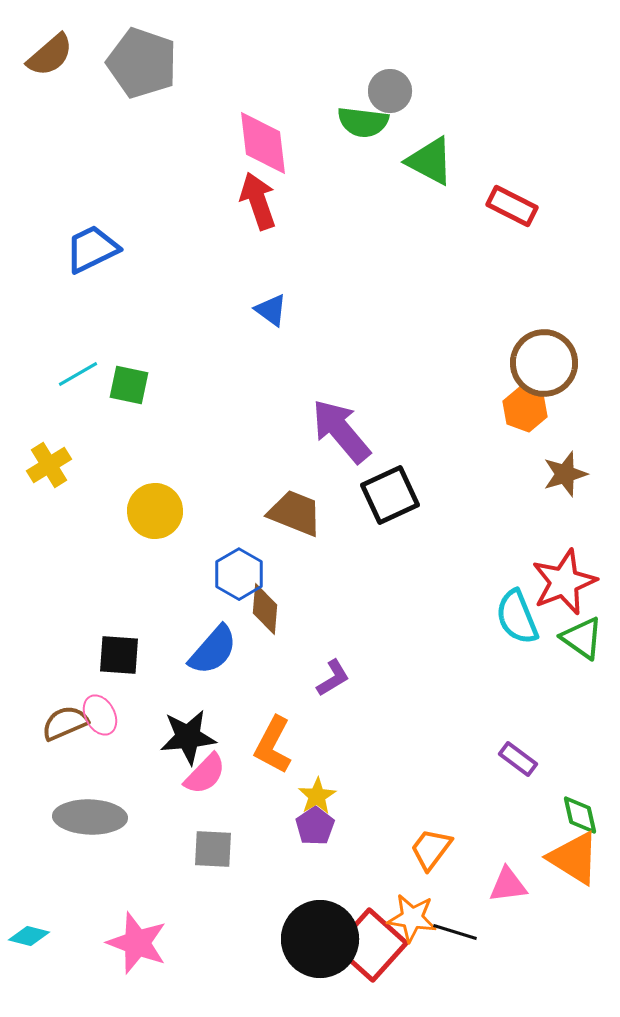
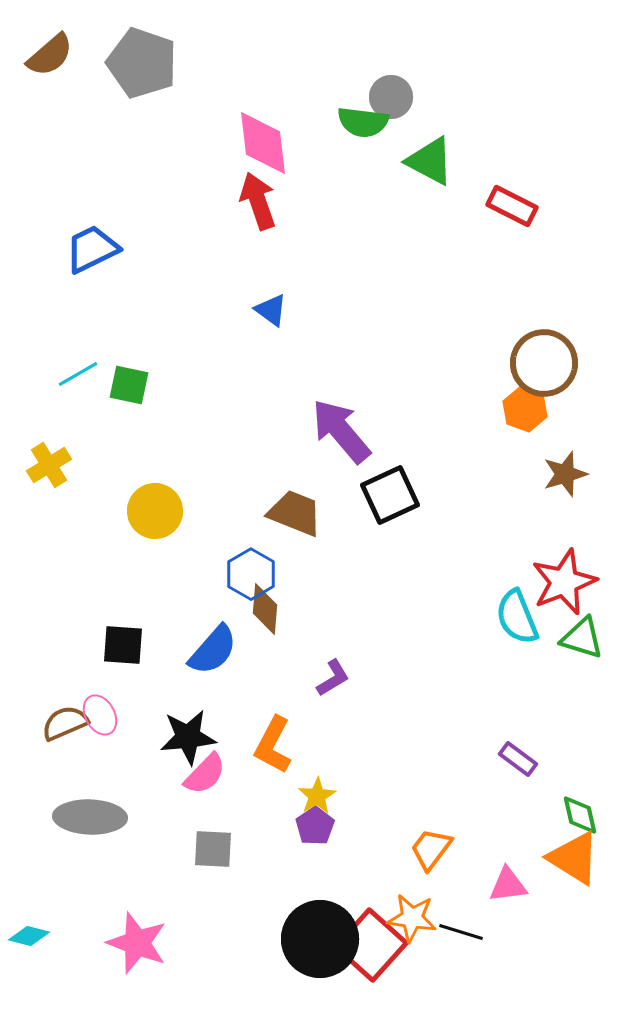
gray circle at (390, 91): moved 1 px right, 6 px down
blue hexagon at (239, 574): moved 12 px right
green triangle at (582, 638): rotated 18 degrees counterclockwise
black square at (119, 655): moved 4 px right, 10 px up
black line at (455, 932): moved 6 px right
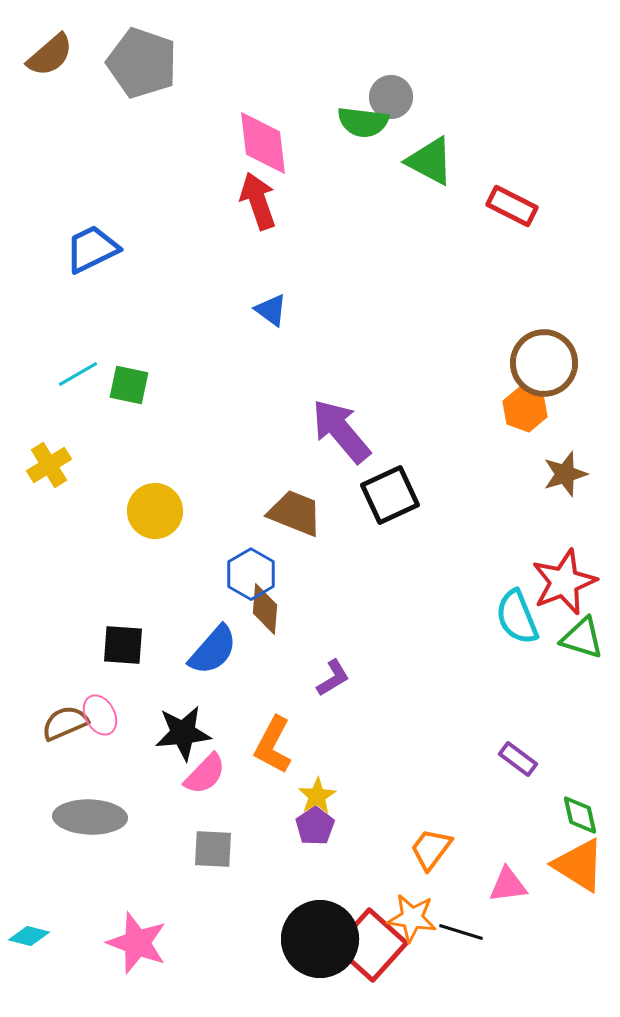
black star at (188, 737): moved 5 px left, 4 px up
orange triangle at (574, 858): moved 5 px right, 7 px down
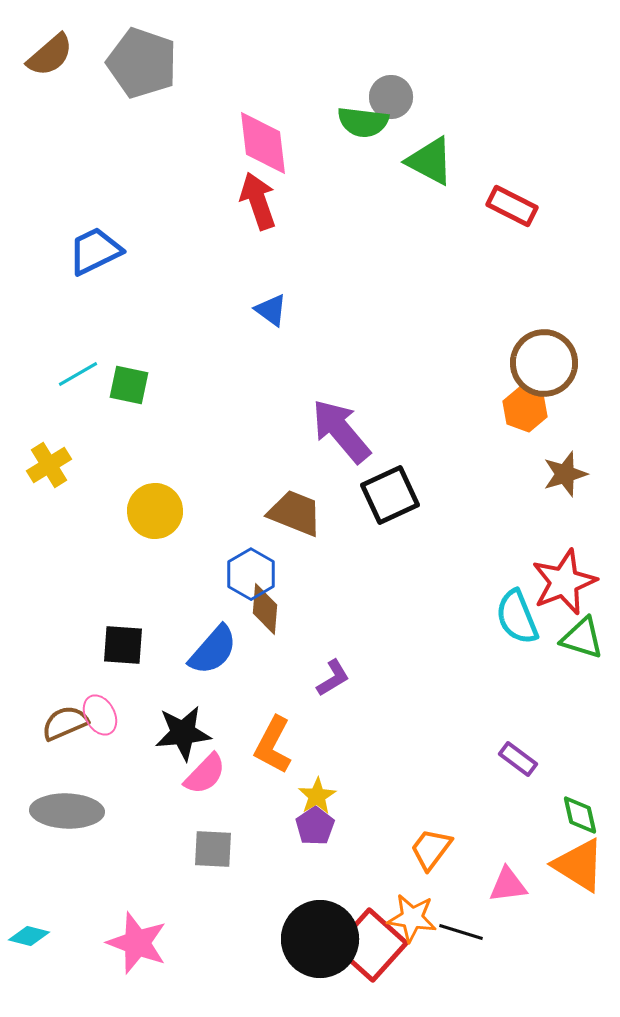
blue trapezoid at (92, 249): moved 3 px right, 2 px down
gray ellipse at (90, 817): moved 23 px left, 6 px up
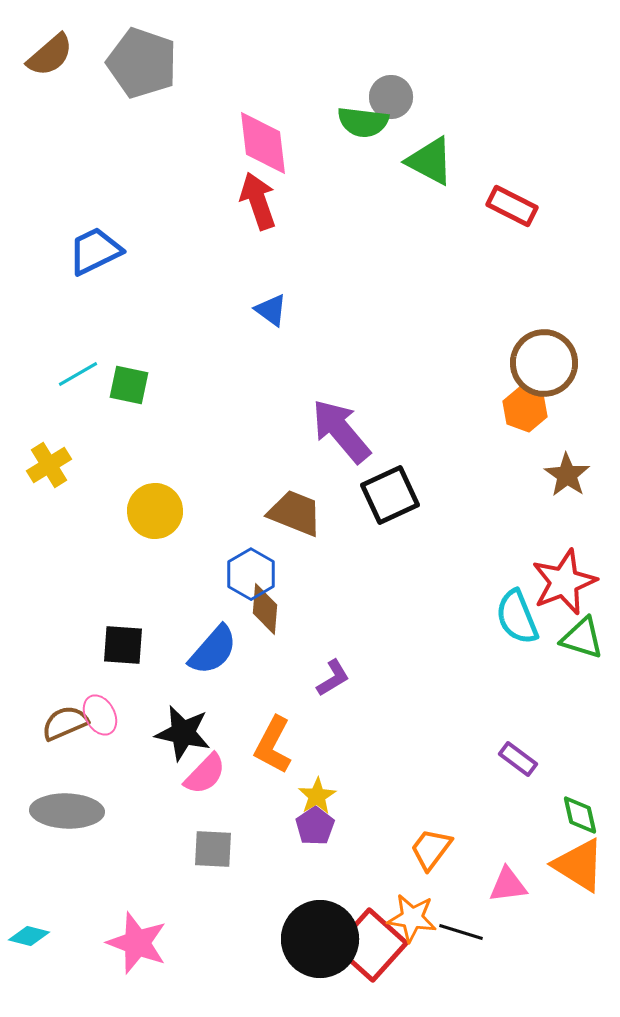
brown star at (565, 474): moved 2 px right, 1 px down; rotated 21 degrees counterclockwise
black star at (183, 733): rotated 18 degrees clockwise
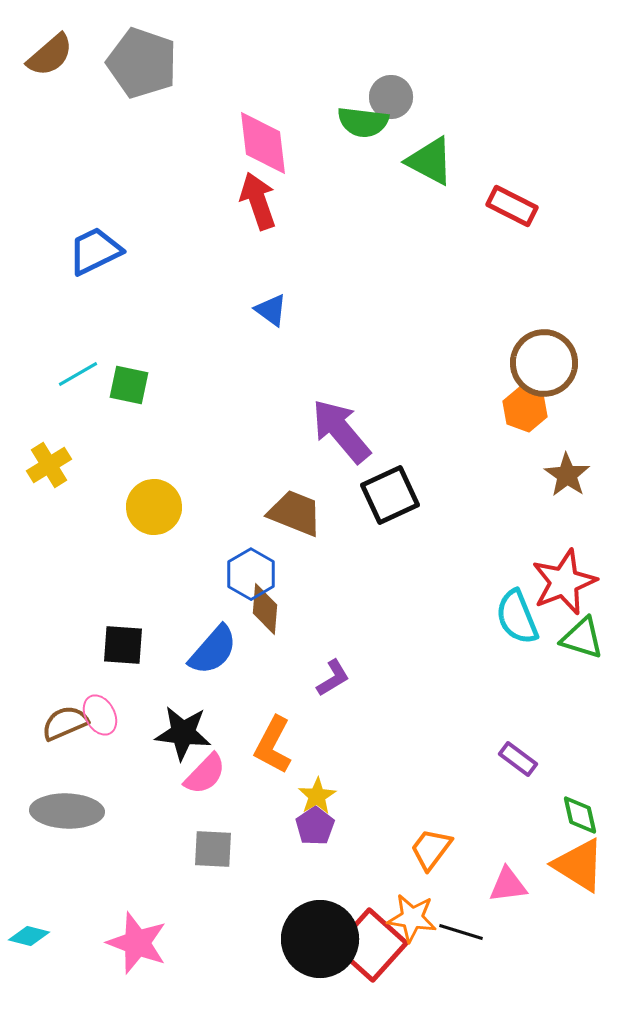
yellow circle at (155, 511): moved 1 px left, 4 px up
black star at (183, 733): rotated 6 degrees counterclockwise
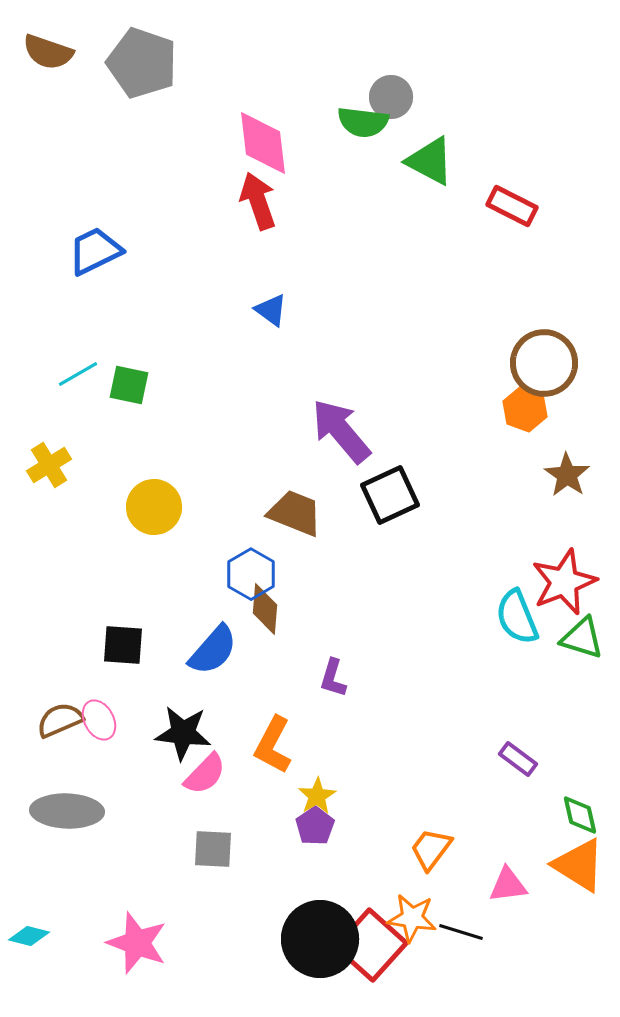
brown semicircle at (50, 55): moved 2 px left, 3 px up; rotated 60 degrees clockwise
purple L-shape at (333, 678): rotated 138 degrees clockwise
pink ellipse at (100, 715): moved 1 px left, 5 px down
brown semicircle at (65, 723): moved 5 px left, 3 px up
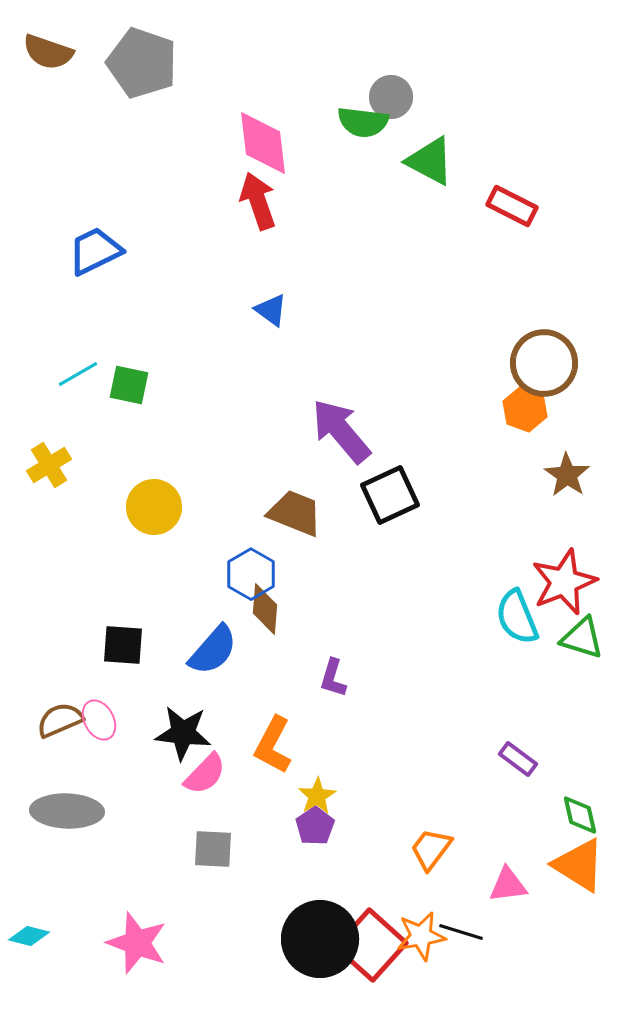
orange star at (412, 918): moved 9 px right, 18 px down; rotated 18 degrees counterclockwise
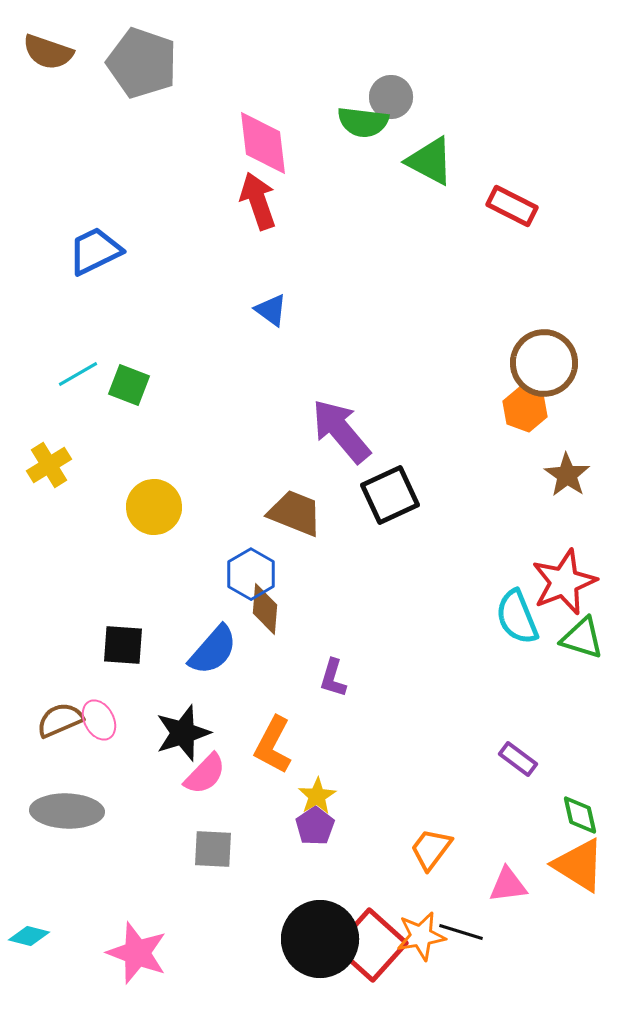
green square at (129, 385): rotated 9 degrees clockwise
black star at (183, 733): rotated 24 degrees counterclockwise
pink star at (137, 943): moved 10 px down
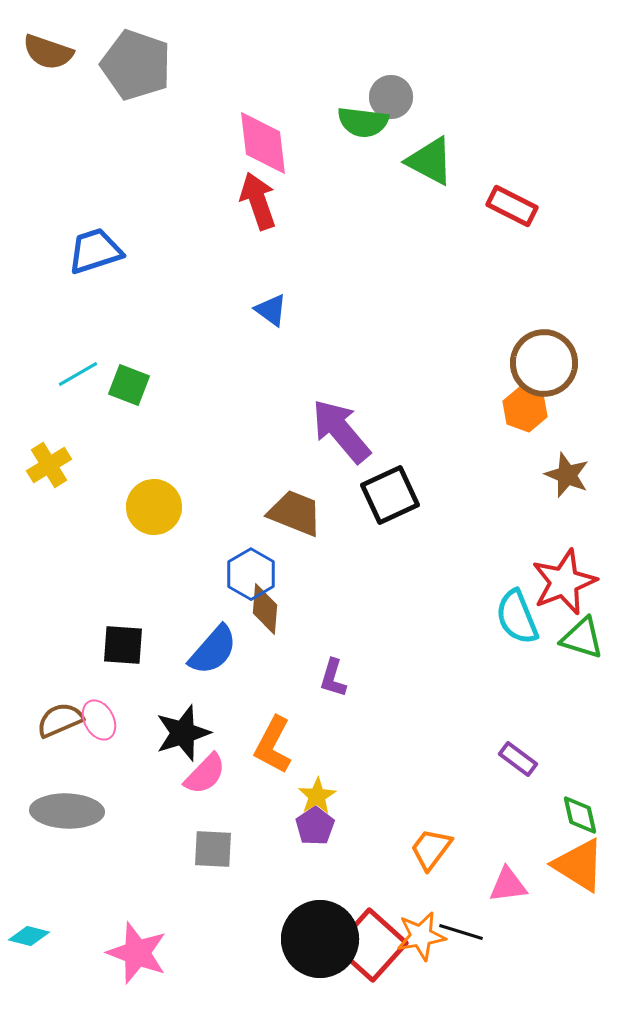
gray pentagon at (142, 63): moved 6 px left, 2 px down
blue trapezoid at (95, 251): rotated 8 degrees clockwise
brown star at (567, 475): rotated 12 degrees counterclockwise
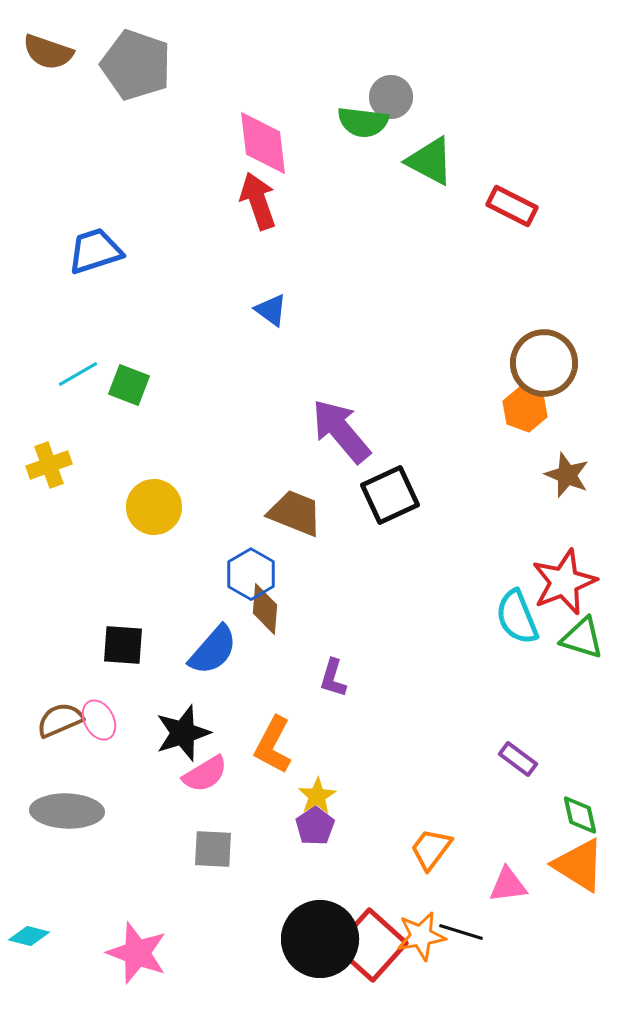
yellow cross at (49, 465): rotated 12 degrees clockwise
pink semicircle at (205, 774): rotated 15 degrees clockwise
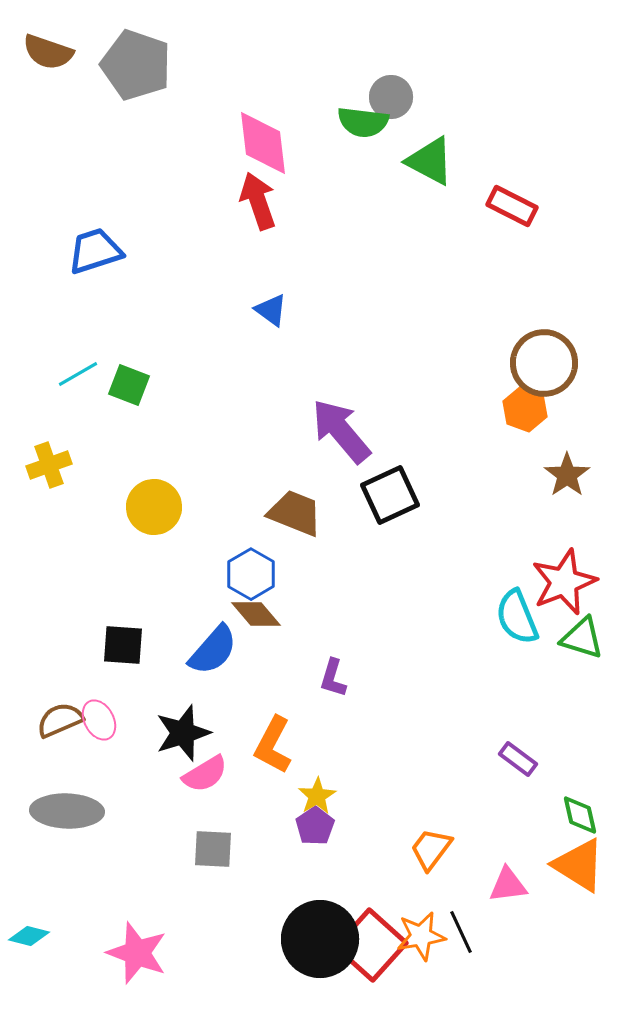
brown star at (567, 475): rotated 15 degrees clockwise
brown diamond at (265, 609): moved 9 px left, 5 px down; rotated 45 degrees counterclockwise
black line at (461, 932): rotated 48 degrees clockwise
